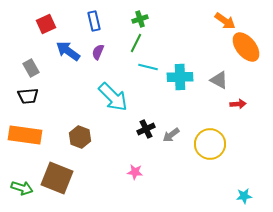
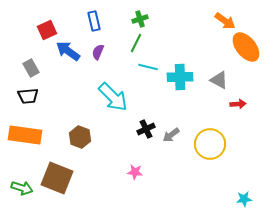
red square: moved 1 px right, 6 px down
cyan star: moved 3 px down
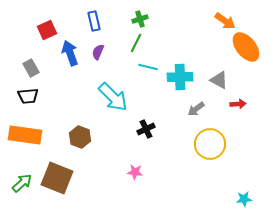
blue arrow: moved 2 px right, 2 px down; rotated 35 degrees clockwise
gray arrow: moved 25 px right, 26 px up
green arrow: moved 5 px up; rotated 60 degrees counterclockwise
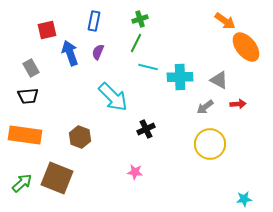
blue rectangle: rotated 24 degrees clockwise
red square: rotated 12 degrees clockwise
gray arrow: moved 9 px right, 2 px up
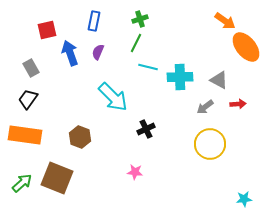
black trapezoid: moved 3 px down; rotated 130 degrees clockwise
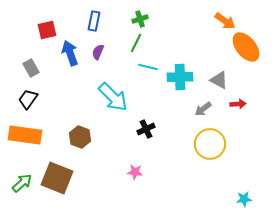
gray arrow: moved 2 px left, 2 px down
